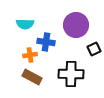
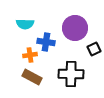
purple circle: moved 1 px left, 3 px down
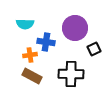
brown rectangle: moved 1 px up
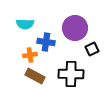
black square: moved 2 px left
brown rectangle: moved 3 px right
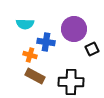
purple circle: moved 1 px left, 1 px down
orange cross: rotated 24 degrees clockwise
black cross: moved 8 px down
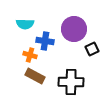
blue cross: moved 1 px left, 1 px up
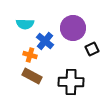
purple circle: moved 1 px left, 1 px up
blue cross: rotated 30 degrees clockwise
brown rectangle: moved 3 px left
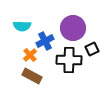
cyan semicircle: moved 3 px left, 2 px down
blue cross: rotated 24 degrees clockwise
orange cross: rotated 32 degrees clockwise
black cross: moved 2 px left, 22 px up
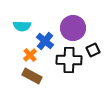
blue cross: rotated 24 degrees counterclockwise
black square: moved 1 px right, 1 px down
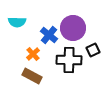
cyan semicircle: moved 5 px left, 4 px up
blue cross: moved 4 px right, 6 px up
orange cross: moved 3 px right, 1 px up
